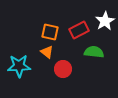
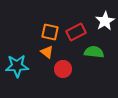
red rectangle: moved 3 px left, 2 px down
cyan star: moved 2 px left
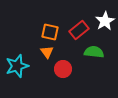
red rectangle: moved 3 px right, 2 px up; rotated 12 degrees counterclockwise
orange triangle: rotated 16 degrees clockwise
cyan star: rotated 15 degrees counterclockwise
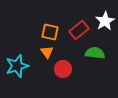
green semicircle: moved 1 px right, 1 px down
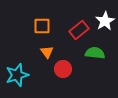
orange square: moved 8 px left, 6 px up; rotated 12 degrees counterclockwise
cyan star: moved 9 px down
